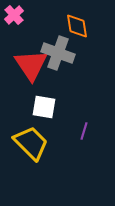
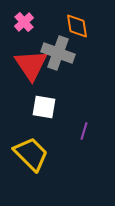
pink cross: moved 10 px right, 7 px down
yellow trapezoid: moved 11 px down
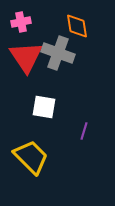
pink cross: moved 3 px left; rotated 30 degrees clockwise
red triangle: moved 5 px left, 8 px up
yellow trapezoid: moved 3 px down
